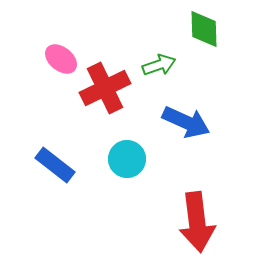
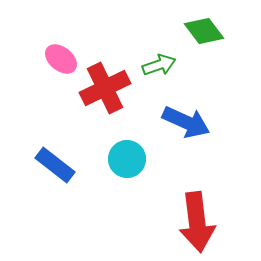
green diamond: moved 2 px down; rotated 36 degrees counterclockwise
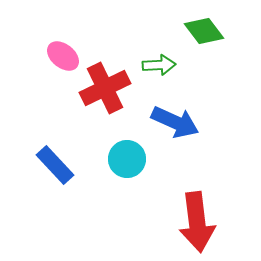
pink ellipse: moved 2 px right, 3 px up
green arrow: rotated 16 degrees clockwise
blue arrow: moved 11 px left
blue rectangle: rotated 9 degrees clockwise
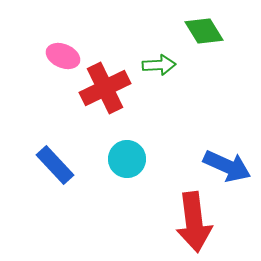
green diamond: rotated 6 degrees clockwise
pink ellipse: rotated 16 degrees counterclockwise
blue arrow: moved 52 px right, 44 px down
red arrow: moved 3 px left
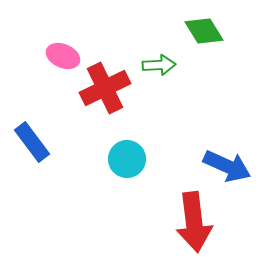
blue rectangle: moved 23 px left, 23 px up; rotated 6 degrees clockwise
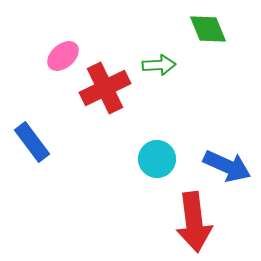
green diamond: moved 4 px right, 2 px up; rotated 9 degrees clockwise
pink ellipse: rotated 64 degrees counterclockwise
cyan circle: moved 30 px right
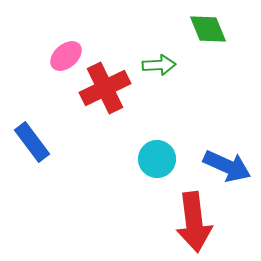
pink ellipse: moved 3 px right
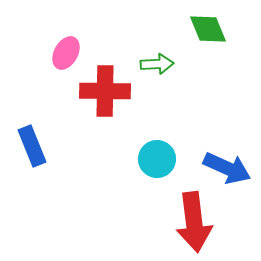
pink ellipse: moved 3 px up; rotated 20 degrees counterclockwise
green arrow: moved 2 px left, 1 px up
red cross: moved 3 px down; rotated 27 degrees clockwise
blue rectangle: moved 4 px down; rotated 15 degrees clockwise
blue arrow: moved 2 px down
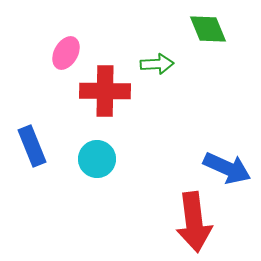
cyan circle: moved 60 px left
